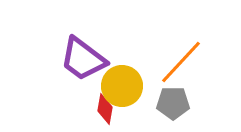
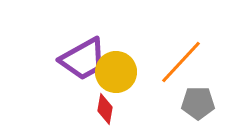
purple trapezoid: rotated 66 degrees counterclockwise
yellow circle: moved 6 px left, 14 px up
gray pentagon: moved 25 px right
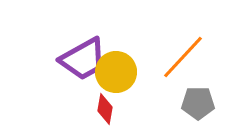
orange line: moved 2 px right, 5 px up
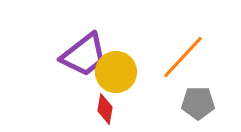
purple trapezoid: moved 1 px right, 4 px up; rotated 9 degrees counterclockwise
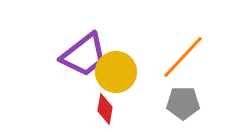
gray pentagon: moved 15 px left
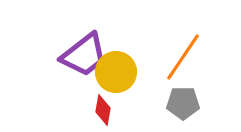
orange line: rotated 9 degrees counterclockwise
red diamond: moved 2 px left, 1 px down
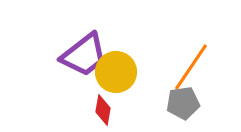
orange line: moved 8 px right, 10 px down
gray pentagon: rotated 8 degrees counterclockwise
